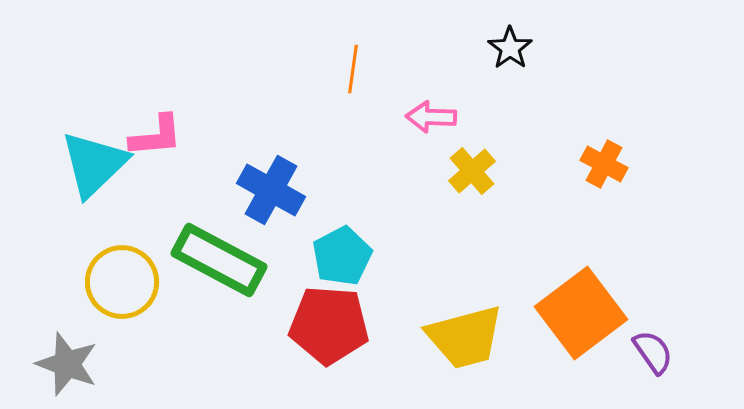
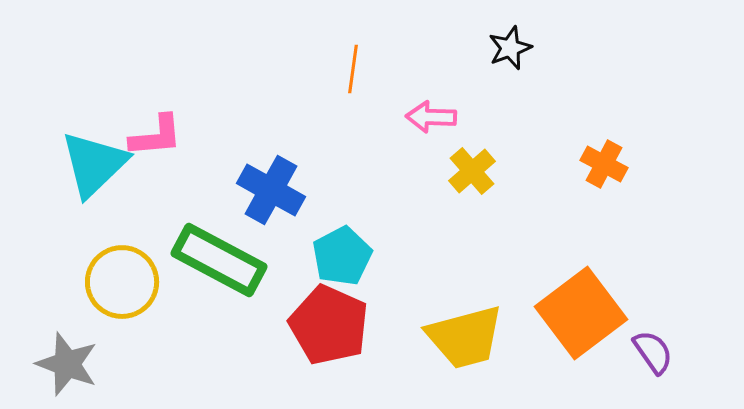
black star: rotated 15 degrees clockwise
red pentagon: rotated 20 degrees clockwise
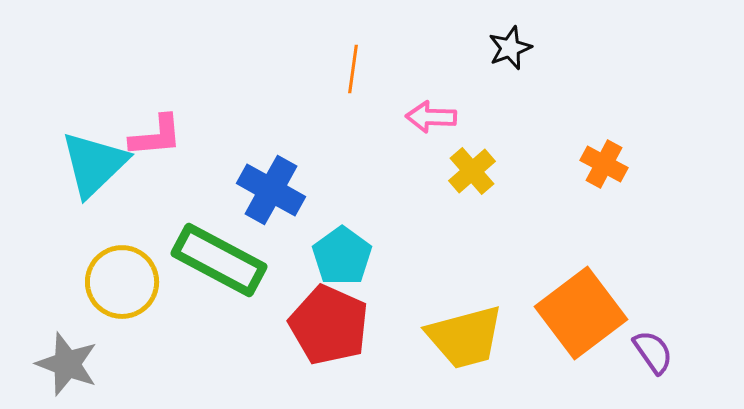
cyan pentagon: rotated 8 degrees counterclockwise
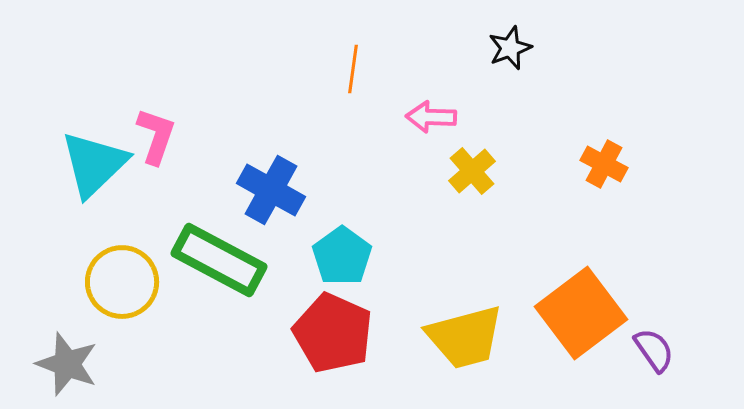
pink L-shape: rotated 66 degrees counterclockwise
red pentagon: moved 4 px right, 8 px down
purple semicircle: moved 1 px right, 2 px up
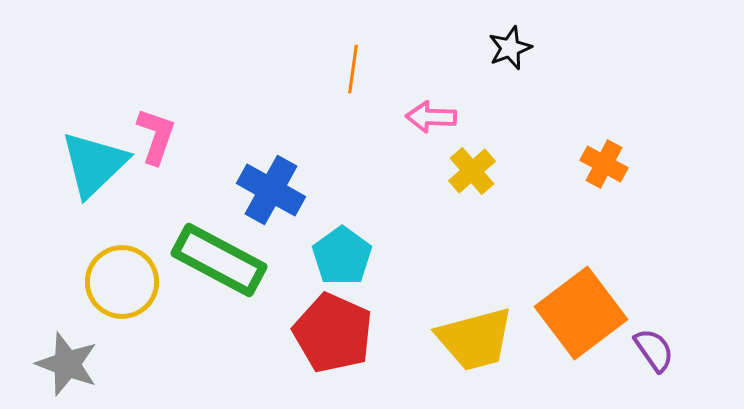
yellow trapezoid: moved 10 px right, 2 px down
